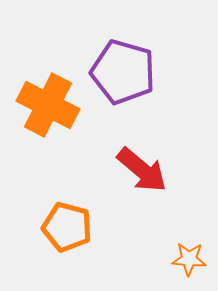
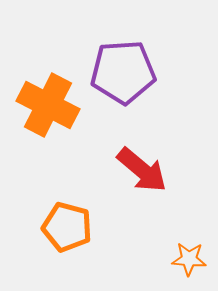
purple pentagon: rotated 20 degrees counterclockwise
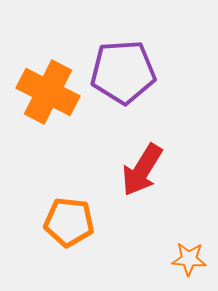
orange cross: moved 13 px up
red arrow: rotated 82 degrees clockwise
orange pentagon: moved 2 px right, 5 px up; rotated 9 degrees counterclockwise
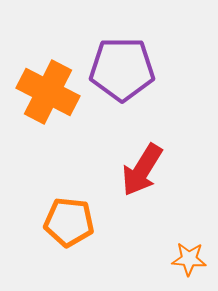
purple pentagon: moved 1 px left, 3 px up; rotated 4 degrees clockwise
